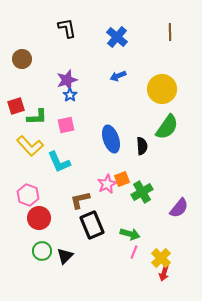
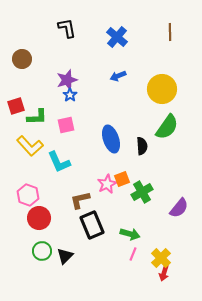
pink line: moved 1 px left, 2 px down
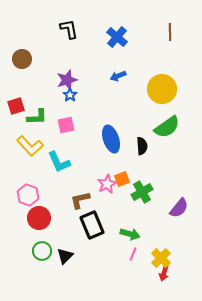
black L-shape: moved 2 px right, 1 px down
green semicircle: rotated 20 degrees clockwise
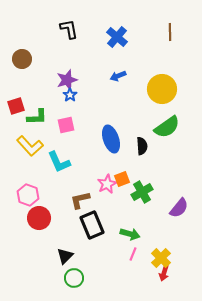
green circle: moved 32 px right, 27 px down
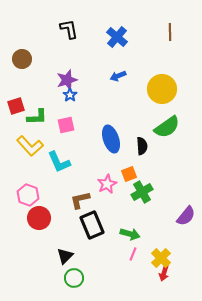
orange square: moved 7 px right, 5 px up
purple semicircle: moved 7 px right, 8 px down
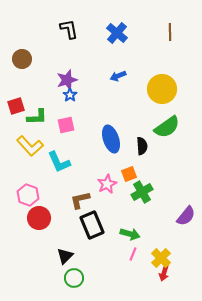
blue cross: moved 4 px up
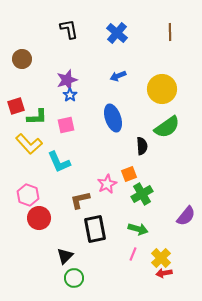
blue ellipse: moved 2 px right, 21 px up
yellow L-shape: moved 1 px left, 2 px up
green cross: moved 2 px down
black rectangle: moved 3 px right, 4 px down; rotated 12 degrees clockwise
green arrow: moved 8 px right, 5 px up
red arrow: rotated 63 degrees clockwise
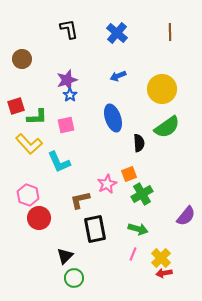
black semicircle: moved 3 px left, 3 px up
